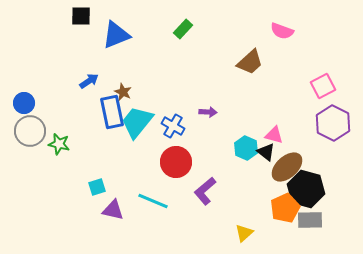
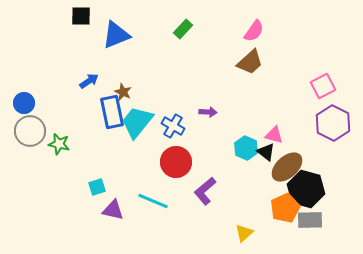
pink semicircle: moved 28 px left; rotated 75 degrees counterclockwise
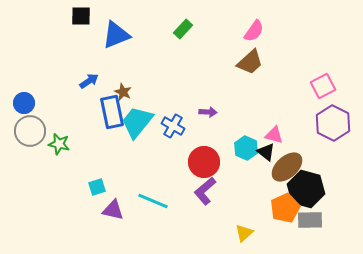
red circle: moved 28 px right
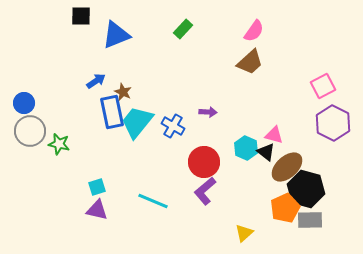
blue arrow: moved 7 px right
purple triangle: moved 16 px left
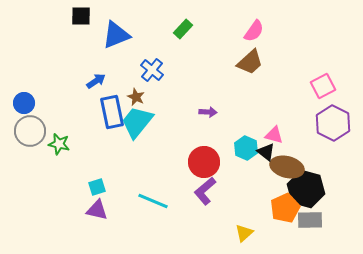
brown star: moved 13 px right, 5 px down
blue cross: moved 21 px left, 56 px up; rotated 10 degrees clockwise
brown ellipse: rotated 56 degrees clockwise
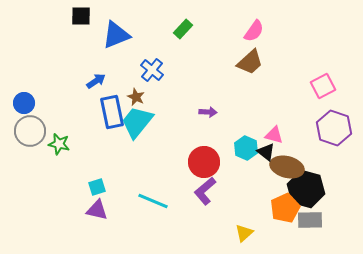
purple hexagon: moved 1 px right, 5 px down; rotated 8 degrees counterclockwise
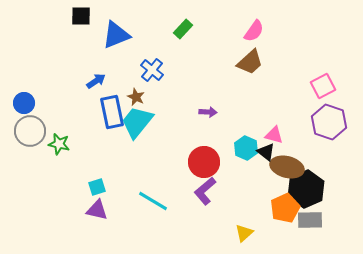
purple hexagon: moved 5 px left, 6 px up
black hexagon: rotated 21 degrees clockwise
cyan line: rotated 8 degrees clockwise
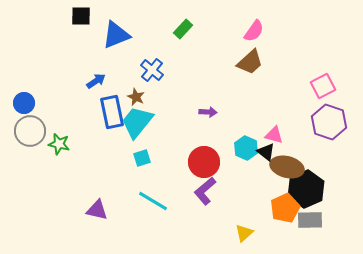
cyan square: moved 45 px right, 29 px up
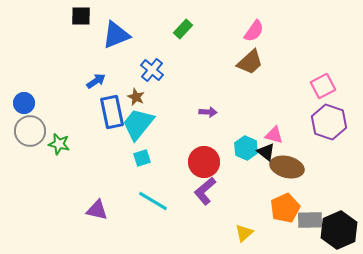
cyan trapezoid: moved 1 px right, 2 px down
black hexagon: moved 33 px right, 41 px down
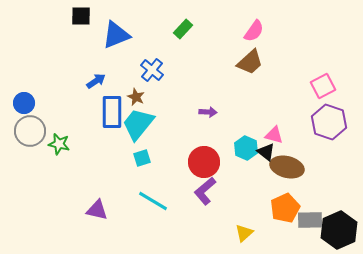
blue rectangle: rotated 12 degrees clockwise
